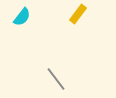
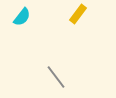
gray line: moved 2 px up
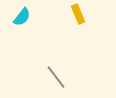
yellow rectangle: rotated 60 degrees counterclockwise
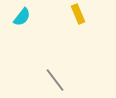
gray line: moved 1 px left, 3 px down
